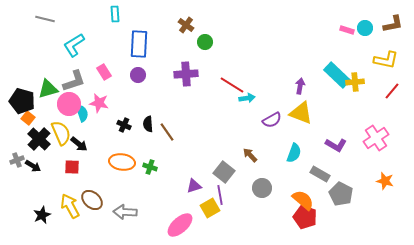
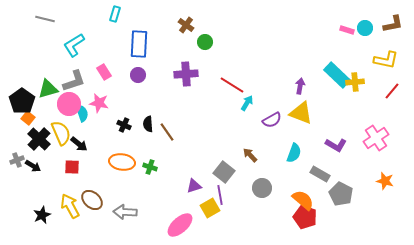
cyan rectangle at (115, 14): rotated 21 degrees clockwise
cyan arrow at (247, 98): moved 5 px down; rotated 49 degrees counterclockwise
black pentagon at (22, 101): rotated 20 degrees clockwise
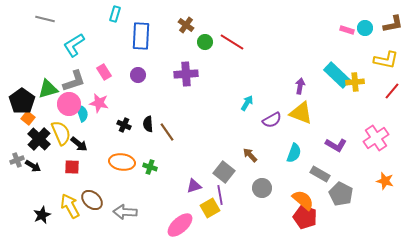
blue rectangle at (139, 44): moved 2 px right, 8 px up
red line at (232, 85): moved 43 px up
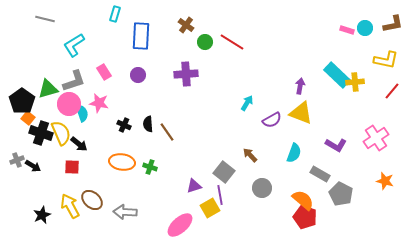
black cross at (39, 139): moved 2 px right, 6 px up; rotated 25 degrees counterclockwise
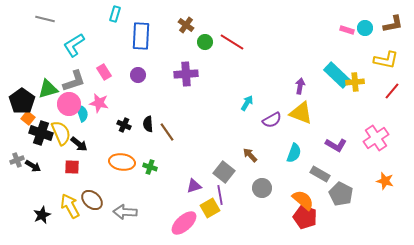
pink ellipse at (180, 225): moved 4 px right, 2 px up
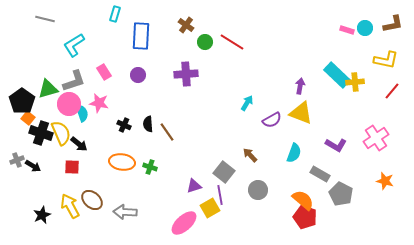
gray circle at (262, 188): moved 4 px left, 2 px down
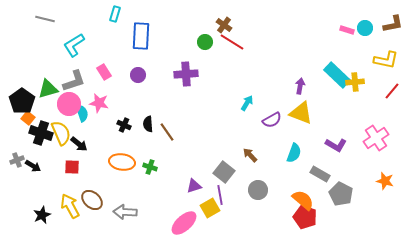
brown cross at (186, 25): moved 38 px right
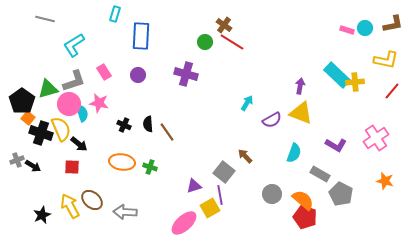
purple cross at (186, 74): rotated 20 degrees clockwise
yellow semicircle at (61, 133): moved 4 px up
brown arrow at (250, 155): moved 5 px left, 1 px down
gray circle at (258, 190): moved 14 px right, 4 px down
